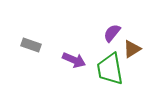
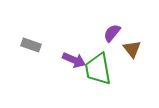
brown triangle: rotated 36 degrees counterclockwise
green trapezoid: moved 12 px left
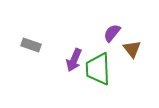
purple arrow: rotated 90 degrees clockwise
green trapezoid: rotated 8 degrees clockwise
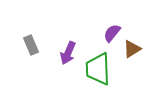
gray rectangle: rotated 48 degrees clockwise
brown triangle: rotated 36 degrees clockwise
purple arrow: moved 6 px left, 7 px up
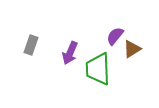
purple semicircle: moved 3 px right, 3 px down
gray rectangle: rotated 42 degrees clockwise
purple arrow: moved 2 px right
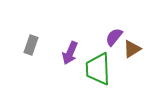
purple semicircle: moved 1 px left, 1 px down
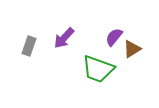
gray rectangle: moved 2 px left, 1 px down
purple arrow: moved 6 px left, 15 px up; rotated 20 degrees clockwise
green trapezoid: rotated 68 degrees counterclockwise
